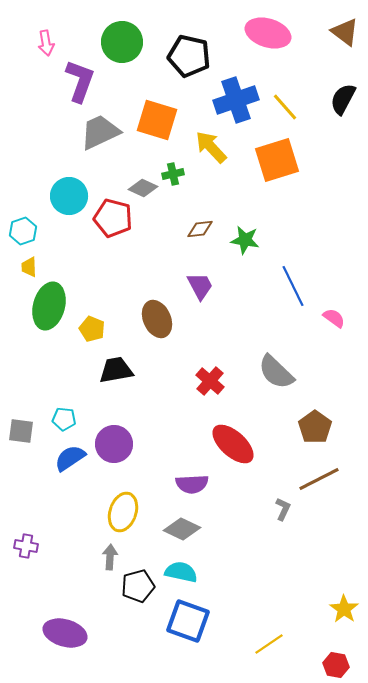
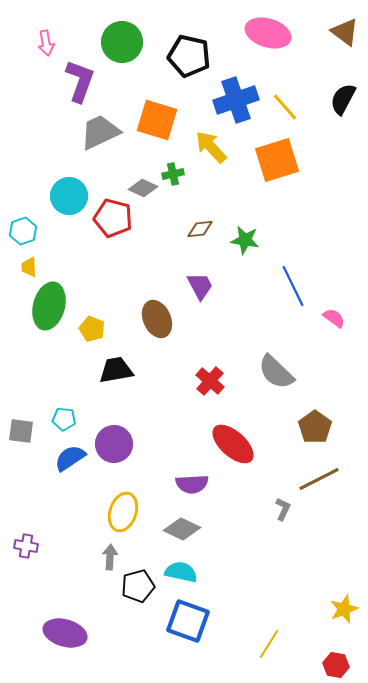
yellow star at (344, 609): rotated 16 degrees clockwise
yellow line at (269, 644): rotated 24 degrees counterclockwise
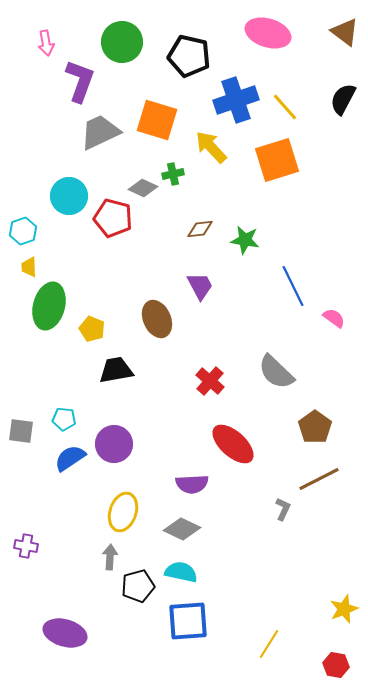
blue square at (188, 621): rotated 24 degrees counterclockwise
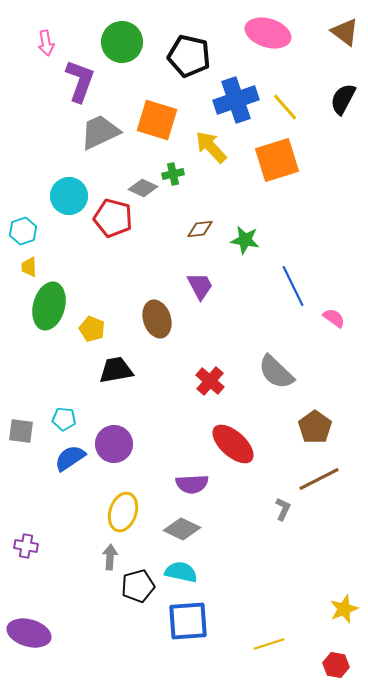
brown ellipse at (157, 319): rotated 6 degrees clockwise
purple ellipse at (65, 633): moved 36 px left
yellow line at (269, 644): rotated 40 degrees clockwise
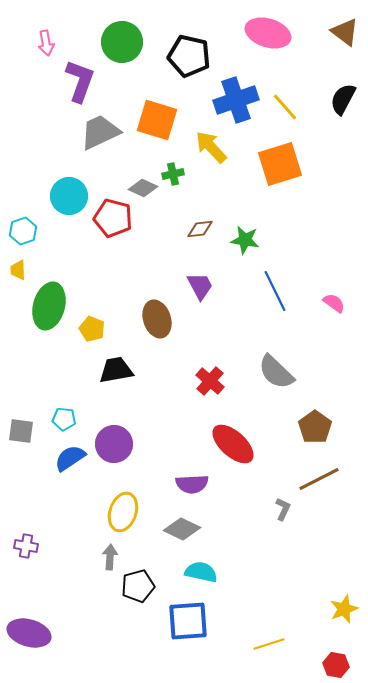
orange square at (277, 160): moved 3 px right, 4 px down
yellow trapezoid at (29, 267): moved 11 px left, 3 px down
blue line at (293, 286): moved 18 px left, 5 px down
pink semicircle at (334, 318): moved 15 px up
cyan semicircle at (181, 572): moved 20 px right
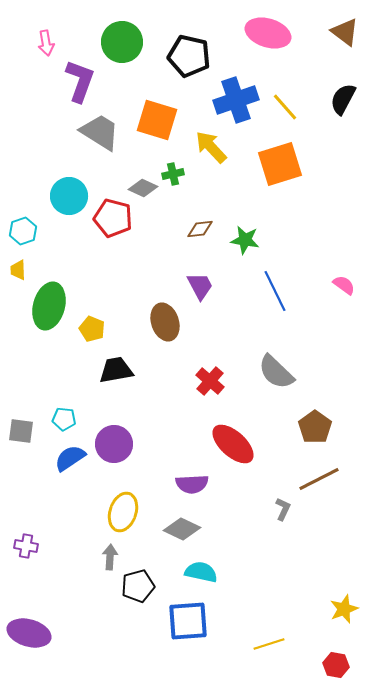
gray trapezoid at (100, 132): rotated 57 degrees clockwise
pink semicircle at (334, 303): moved 10 px right, 18 px up
brown ellipse at (157, 319): moved 8 px right, 3 px down
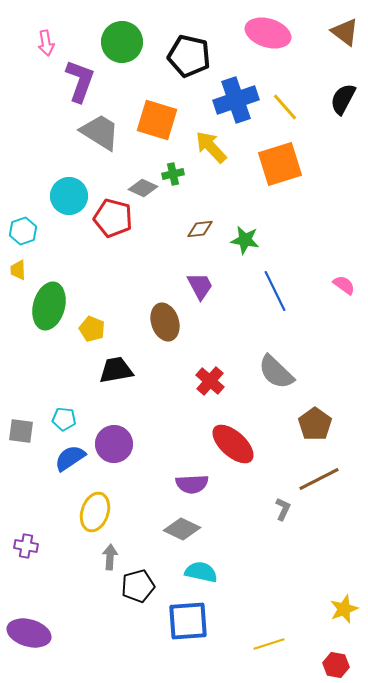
brown pentagon at (315, 427): moved 3 px up
yellow ellipse at (123, 512): moved 28 px left
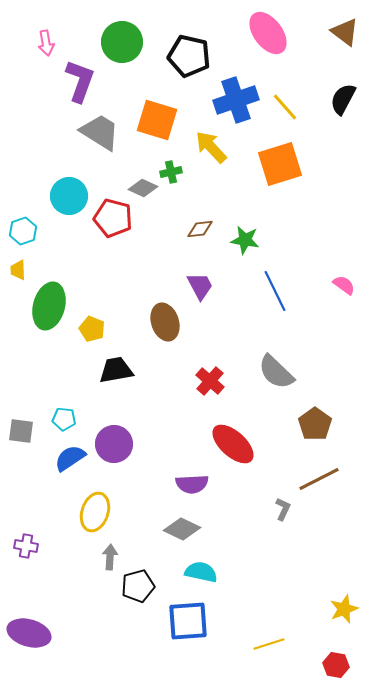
pink ellipse at (268, 33): rotated 36 degrees clockwise
green cross at (173, 174): moved 2 px left, 2 px up
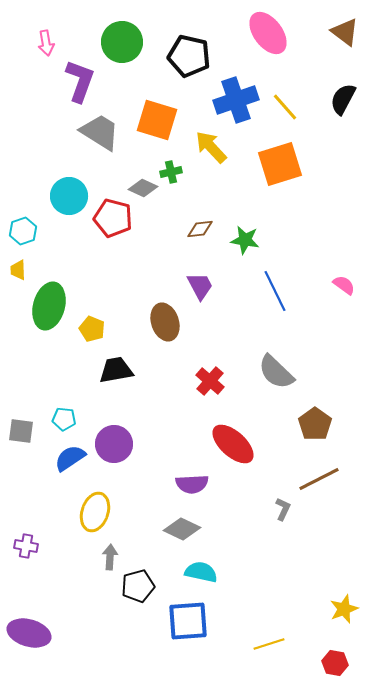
red hexagon at (336, 665): moved 1 px left, 2 px up
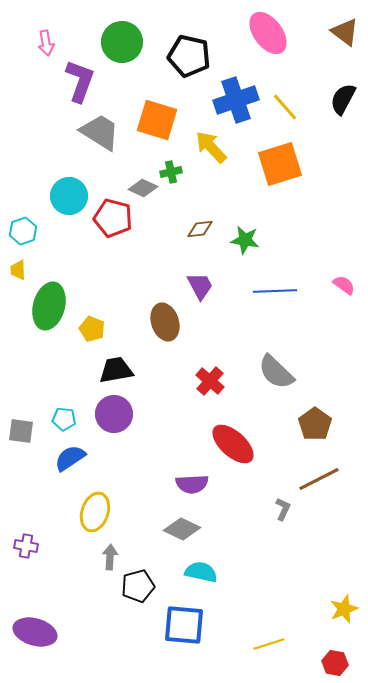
blue line at (275, 291): rotated 66 degrees counterclockwise
purple circle at (114, 444): moved 30 px up
blue square at (188, 621): moved 4 px left, 4 px down; rotated 9 degrees clockwise
purple ellipse at (29, 633): moved 6 px right, 1 px up
